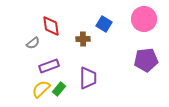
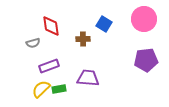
gray semicircle: rotated 24 degrees clockwise
purple trapezoid: rotated 85 degrees counterclockwise
green rectangle: rotated 40 degrees clockwise
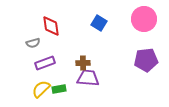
blue square: moved 5 px left, 1 px up
brown cross: moved 24 px down
purple rectangle: moved 4 px left, 3 px up
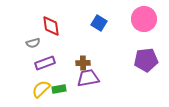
purple trapezoid: rotated 15 degrees counterclockwise
